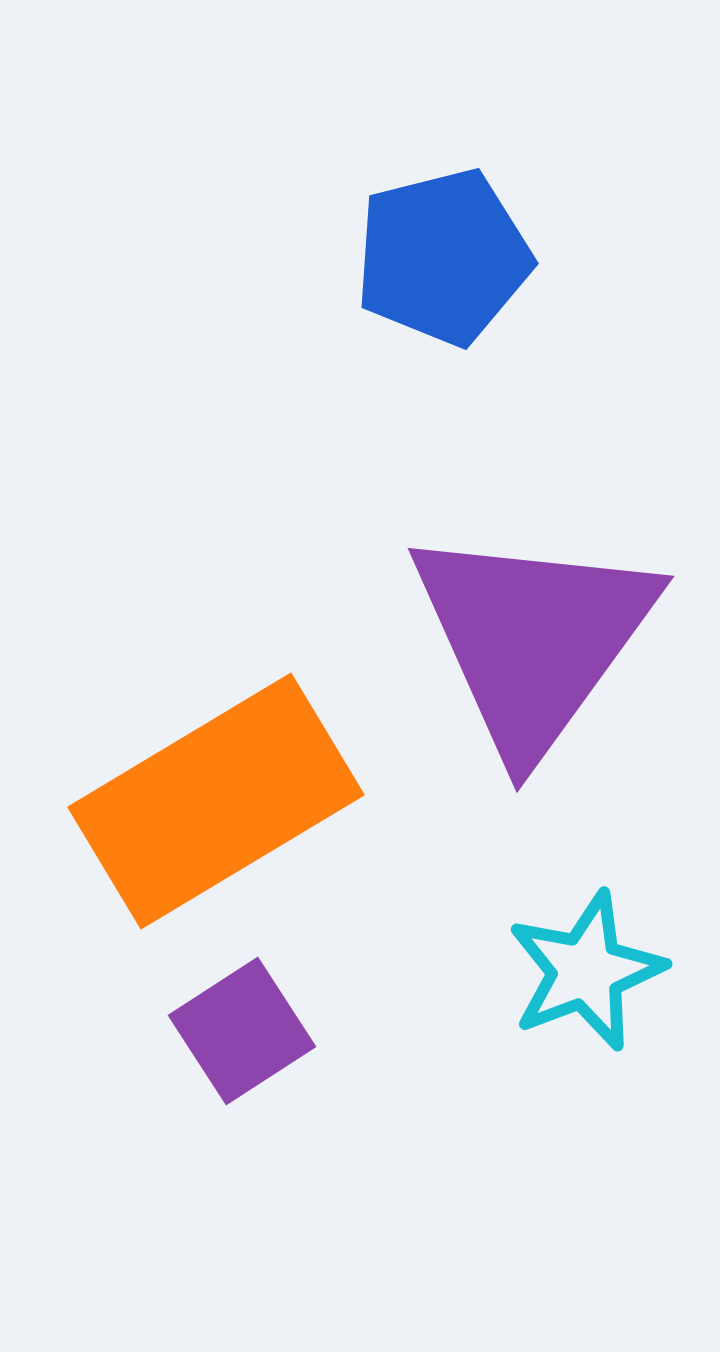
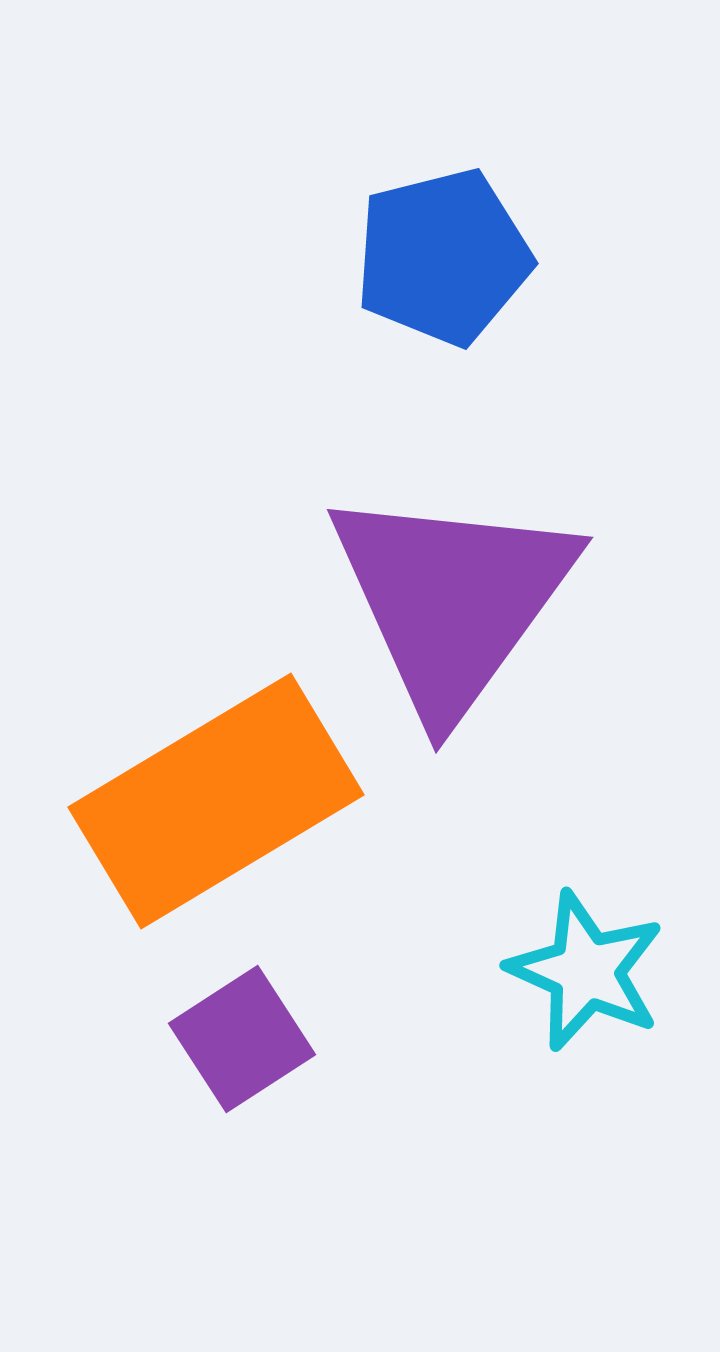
purple triangle: moved 81 px left, 39 px up
cyan star: rotated 27 degrees counterclockwise
purple square: moved 8 px down
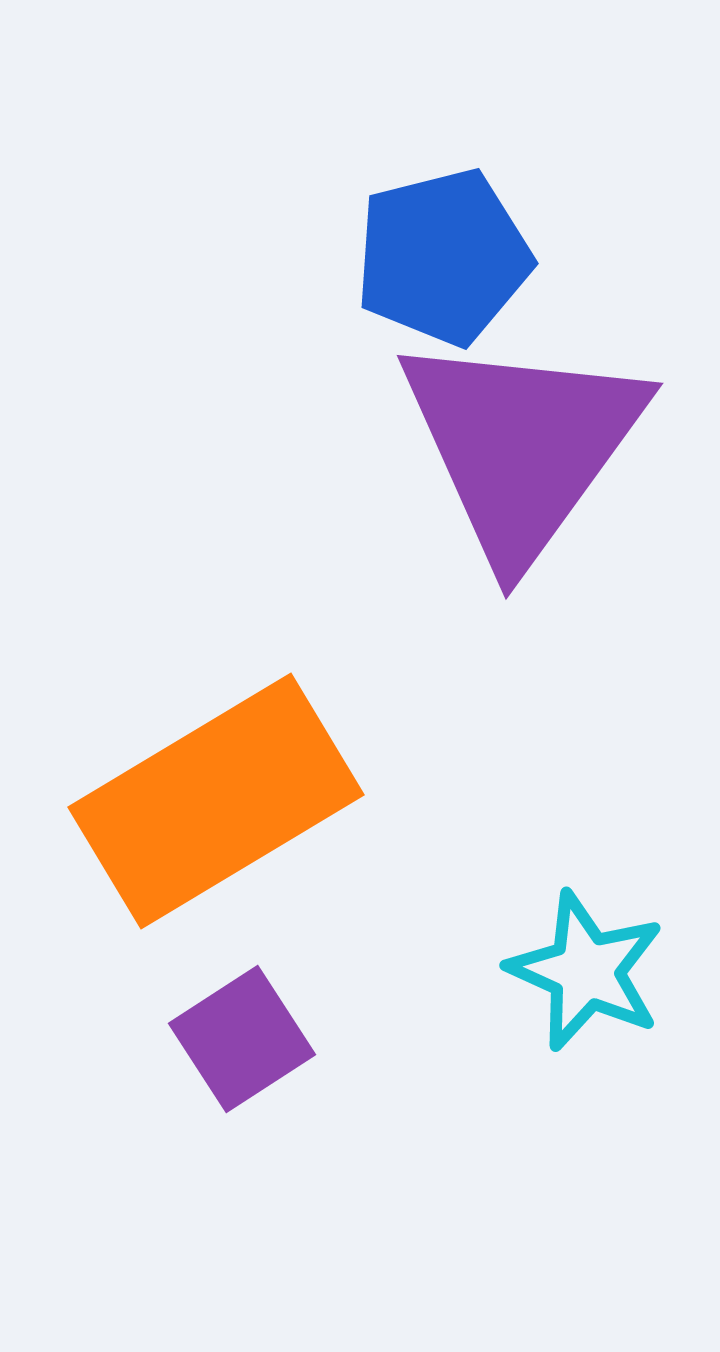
purple triangle: moved 70 px right, 154 px up
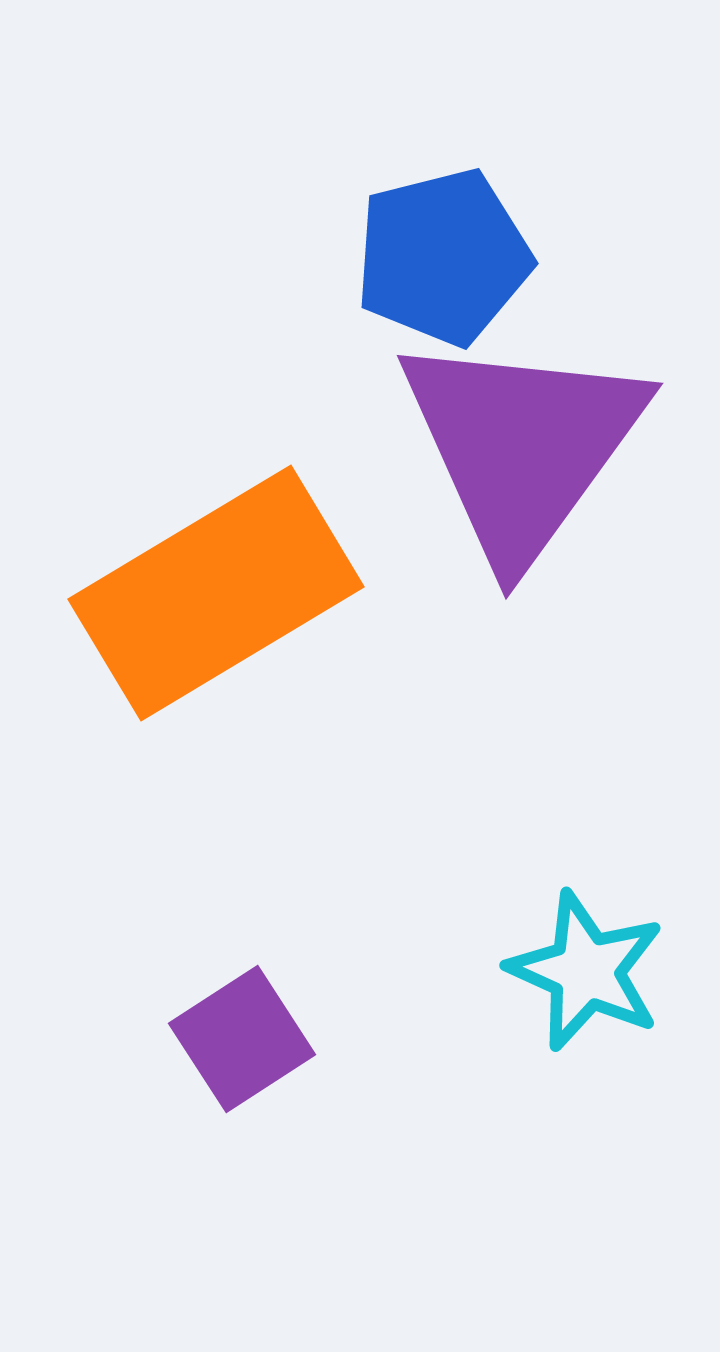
orange rectangle: moved 208 px up
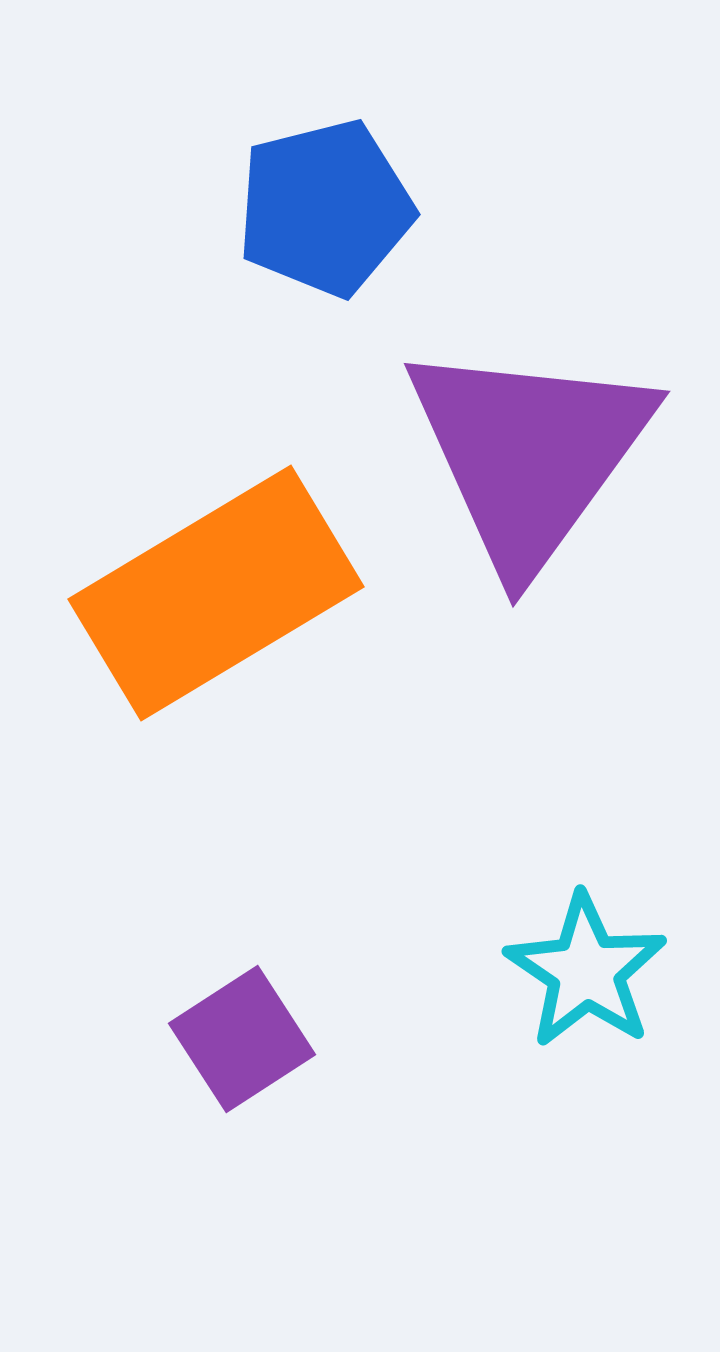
blue pentagon: moved 118 px left, 49 px up
purple triangle: moved 7 px right, 8 px down
cyan star: rotated 10 degrees clockwise
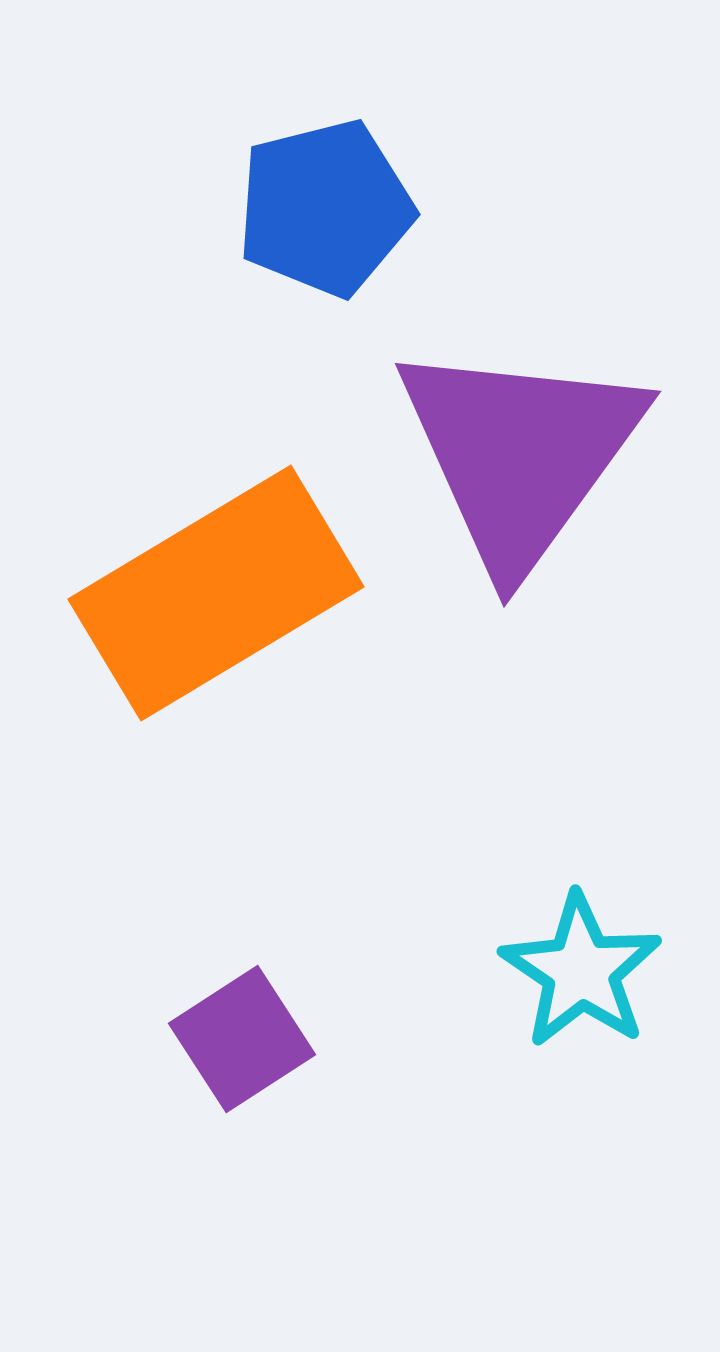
purple triangle: moved 9 px left
cyan star: moved 5 px left
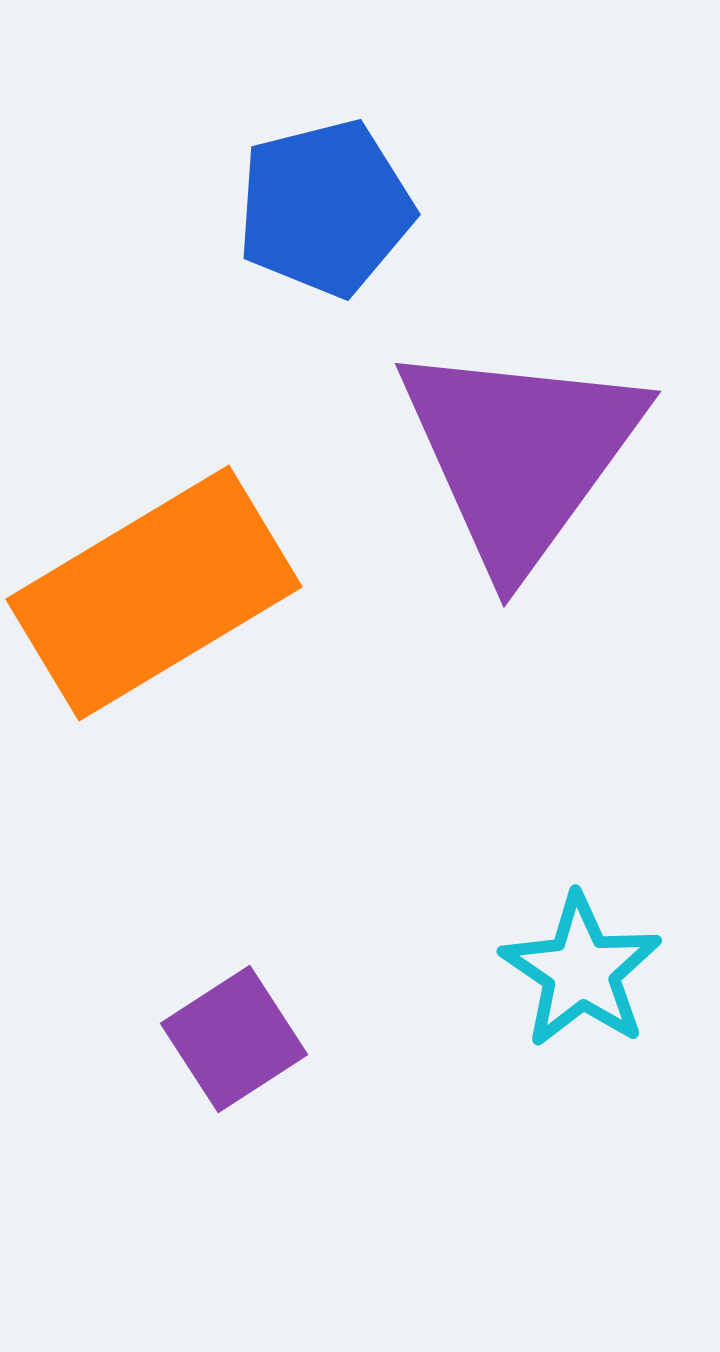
orange rectangle: moved 62 px left
purple square: moved 8 px left
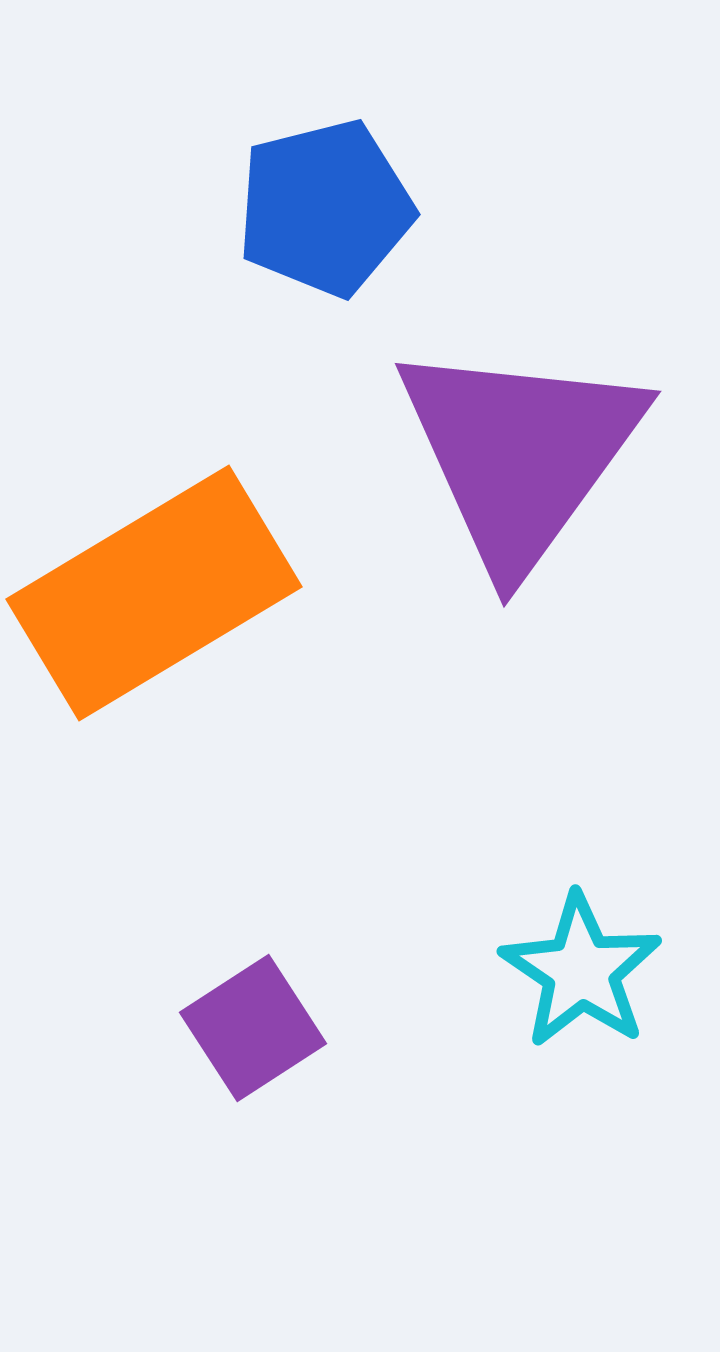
purple square: moved 19 px right, 11 px up
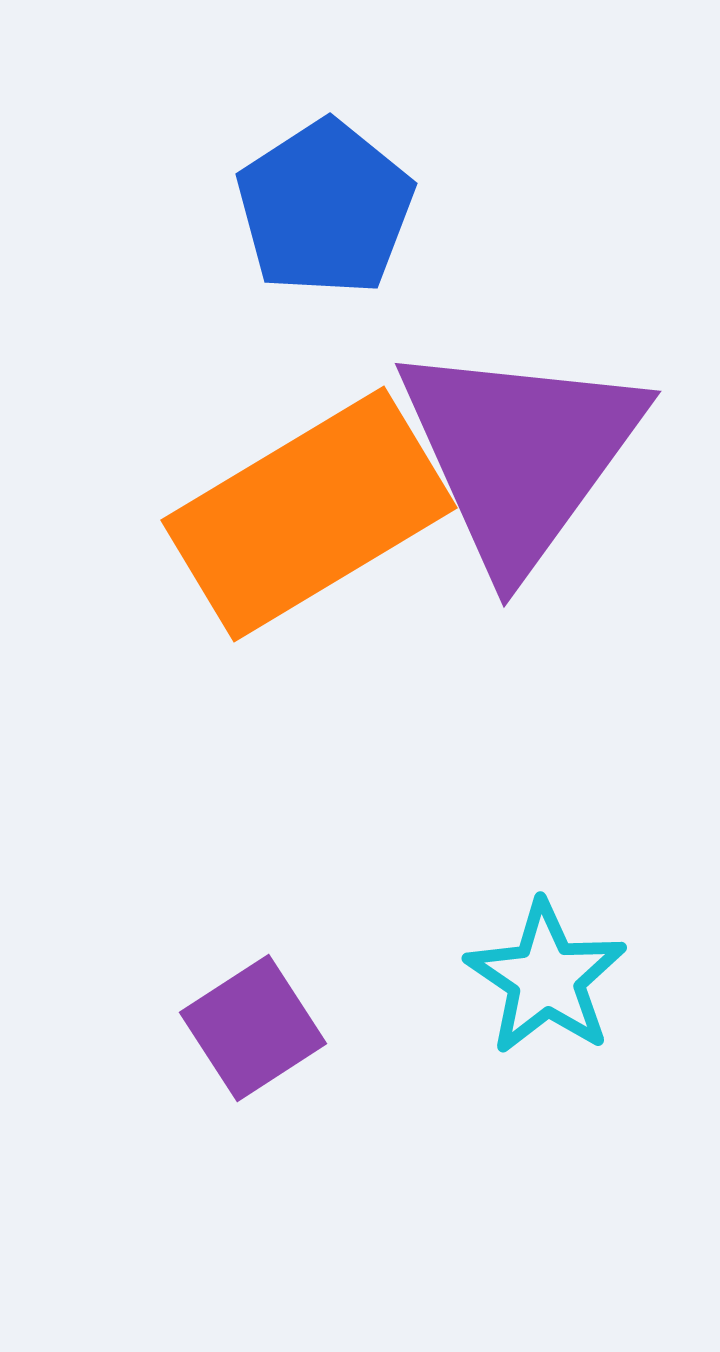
blue pentagon: rotated 19 degrees counterclockwise
orange rectangle: moved 155 px right, 79 px up
cyan star: moved 35 px left, 7 px down
